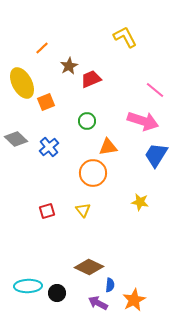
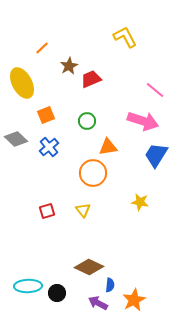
orange square: moved 13 px down
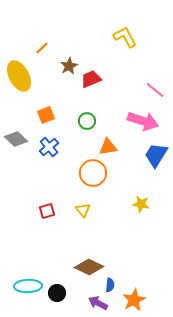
yellow ellipse: moved 3 px left, 7 px up
yellow star: moved 1 px right, 2 px down
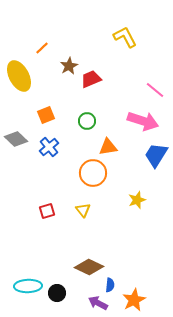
yellow star: moved 4 px left, 4 px up; rotated 30 degrees counterclockwise
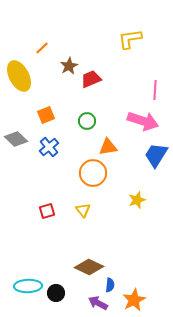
yellow L-shape: moved 5 px right, 2 px down; rotated 70 degrees counterclockwise
pink line: rotated 54 degrees clockwise
black circle: moved 1 px left
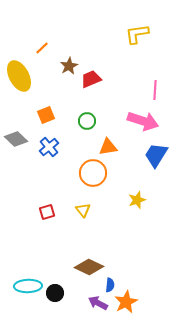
yellow L-shape: moved 7 px right, 5 px up
red square: moved 1 px down
black circle: moved 1 px left
orange star: moved 8 px left, 2 px down
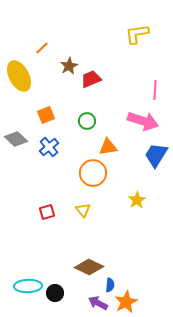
yellow star: rotated 12 degrees counterclockwise
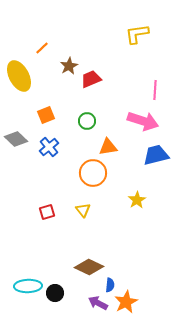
blue trapezoid: rotated 44 degrees clockwise
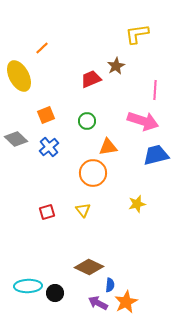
brown star: moved 47 px right
yellow star: moved 4 px down; rotated 18 degrees clockwise
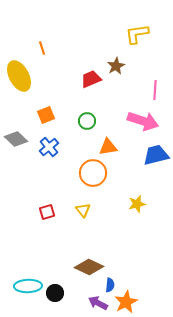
orange line: rotated 64 degrees counterclockwise
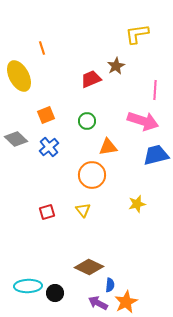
orange circle: moved 1 px left, 2 px down
